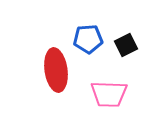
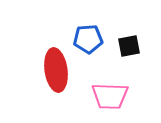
black square: moved 3 px right, 1 px down; rotated 15 degrees clockwise
pink trapezoid: moved 1 px right, 2 px down
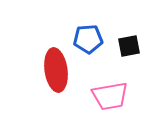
pink trapezoid: rotated 12 degrees counterclockwise
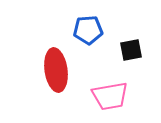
blue pentagon: moved 9 px up
black square: moved 2 px right, 4 px down
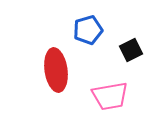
blue pentagon: rotated 12 degrees counterclockwise
black square: rotated 15 degrees counterclockwise
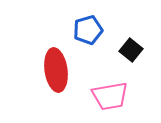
black square: rotated 25 degrees counterclockwise
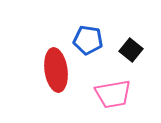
blue pentagon: moved 10 px down; rotated 24 degrees clockwise
pink trapezoid: moved 3 px right, 2 px up
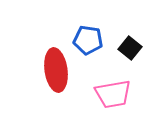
black square: moved 1 px left, 2 px up
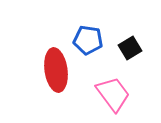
black square: rotated 20 degrees clockwise
pink trapezoid: rotated 117 degrees counterclockwise
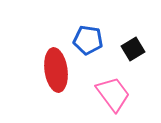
black square: moved 3 px right, 1 px down
